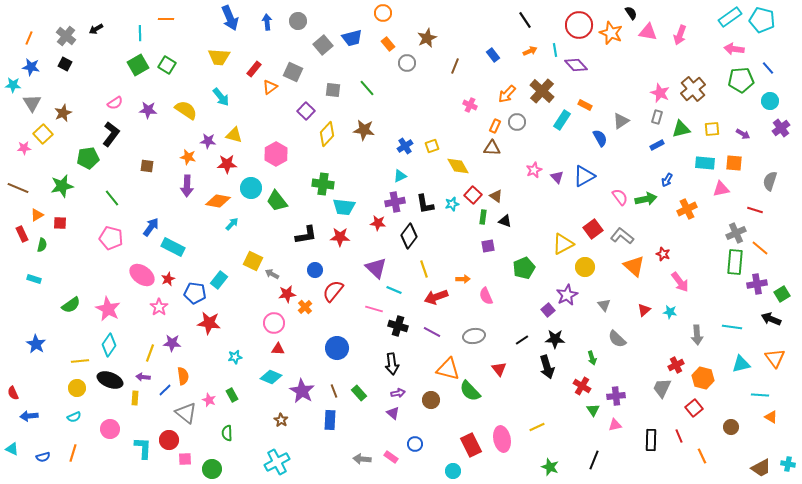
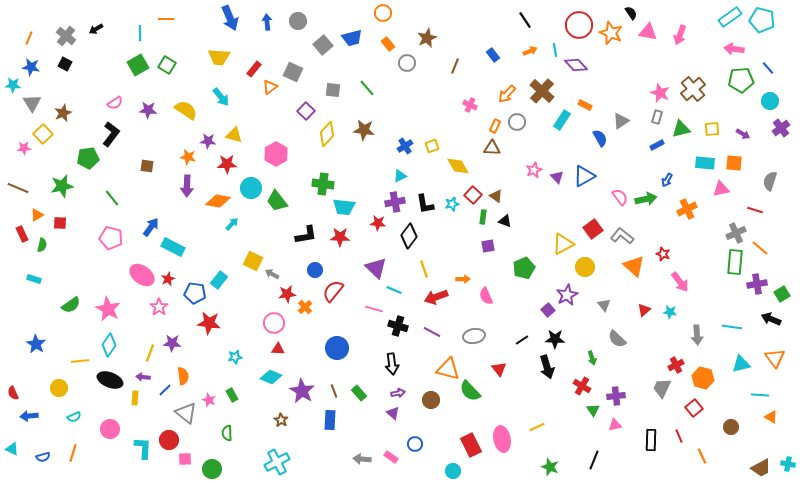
yellow circle at (77, 388): moved 18 px left
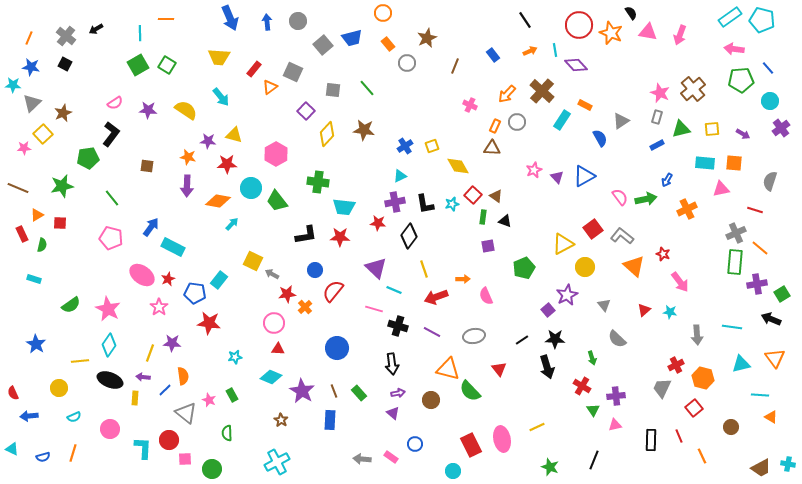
gray triangle at (32, 103): rotated 18 degrees clockwise
green cross at (323, 184): moved 5 px left, 2 px up
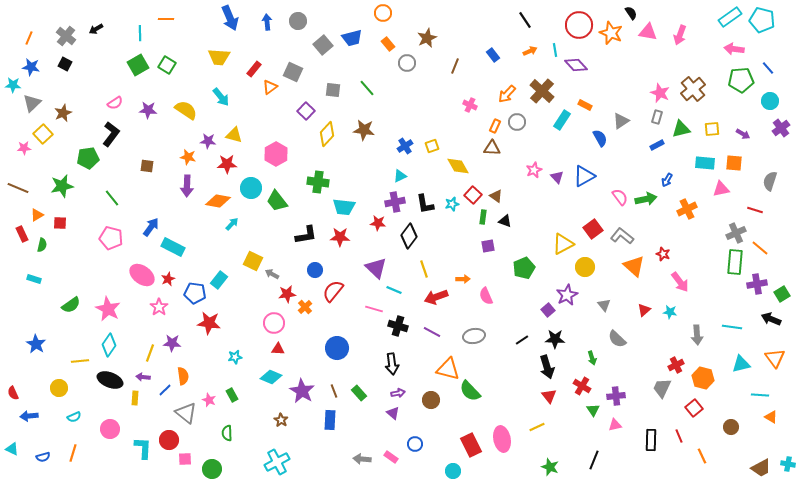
red triangle at (499, 369): moved 50 px right, 27 px down
